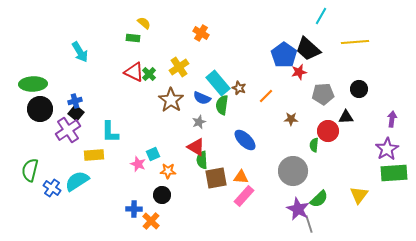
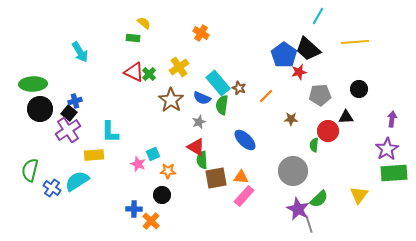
cyan line at (321, 16): moved 3 px left
gray pentagon at (323, 94): moved 3 px left, 1 px down
black square at (76, 113): moved 7 px left
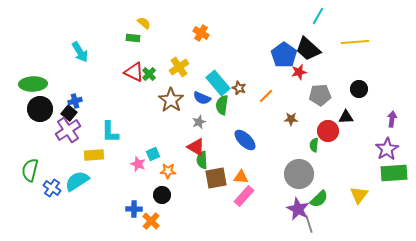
gray circle at (293, 171): moved 6 px right, 3 px down
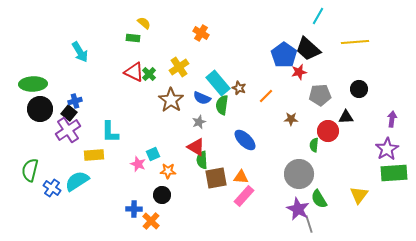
green semicircle at (319, 199): rotated 102 degrees clockwise
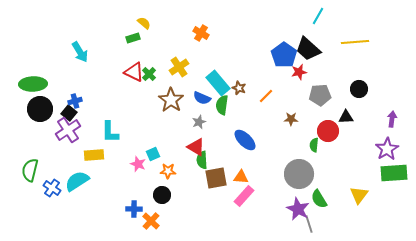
green rectangle at (133, 38): rotated 24 degrees counterclockwise
